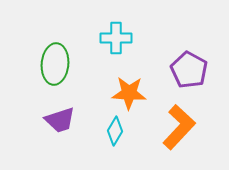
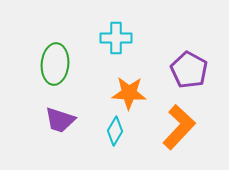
purple trapezoid: rotated 36 degrees clockwise
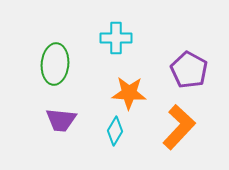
purple trapezoid: moved 1 px right; rotated 12 degrees counterclockwise
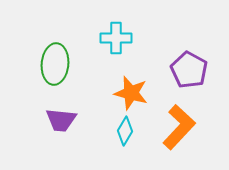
orange star: moved 2 px right; rotated 12 degrees clockwise
cyan diamond: moved 10 px right
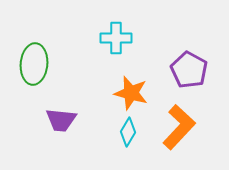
green ellipse: moved 21 px left
cyan diamond: moved 3 px right, 1 px down
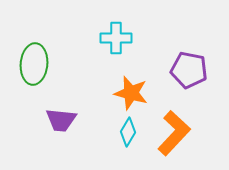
purple pentagon: rotated 18 degrees counterclockwise
orange L-shape: moved 5 px left, 6 px down
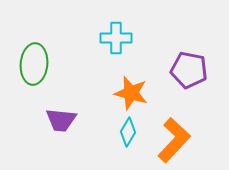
orange L-shape: moved 7 px down
